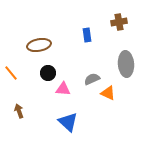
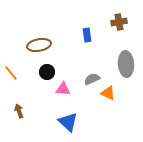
black circle: moved 1 px left, 1 px up
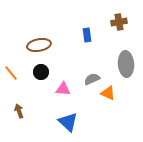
black circle: moved 6 px left
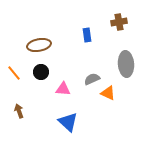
orange line: moved 3 px right
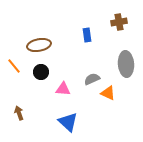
orange line: moved 7 px up
brown arrow: moved 2 px down
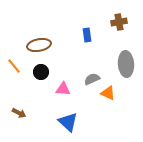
brown arrow: rotated 136 degrees clockwise
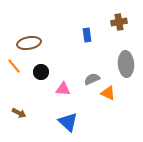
brown ellipse: moved 10 px left, 2 px up
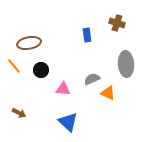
brown cross: moved 2 px left, 1 px down; rotated 28 degrees clockwise
black circle: moved 2 px up
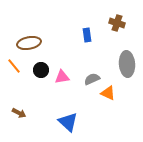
gray ellipse: moved 1 px right
pink triangle: moved 1 px left, 12 px up; rotated 14 degrees counterclockwise
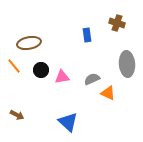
brown arrow: moved 2 px left, 2 px down
